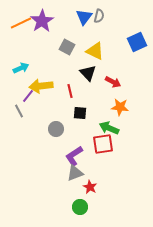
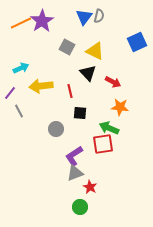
purple line: moved 18 px left, 3 px up
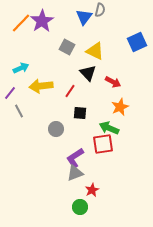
gray semicircle: moved 1 px right, 6 px up
orange line: rotated 20 degrees counterclockwise
red line: rotated 48 degrees clockwise
orange star: rotated 30 degrees counterclockwise
purple L-shape: moved 1 px right, 2 px down
red star: moved 2 px right, 3 px down; rotated 16 degrees clockwise
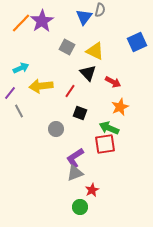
black square: rotated 16 degrees clockwise
red square: moved 2 px right
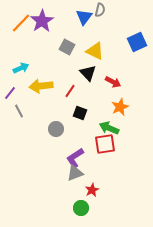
green circle: moved 1 px right, 1 px down
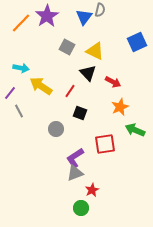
purple star: moved 5 px right, 5 px up
cyan arrow: rotated 35 degrees clockwise
yellow arrow: rotated 40 degrees clockwise
green arrow: moved 26 px right, 2 px down
